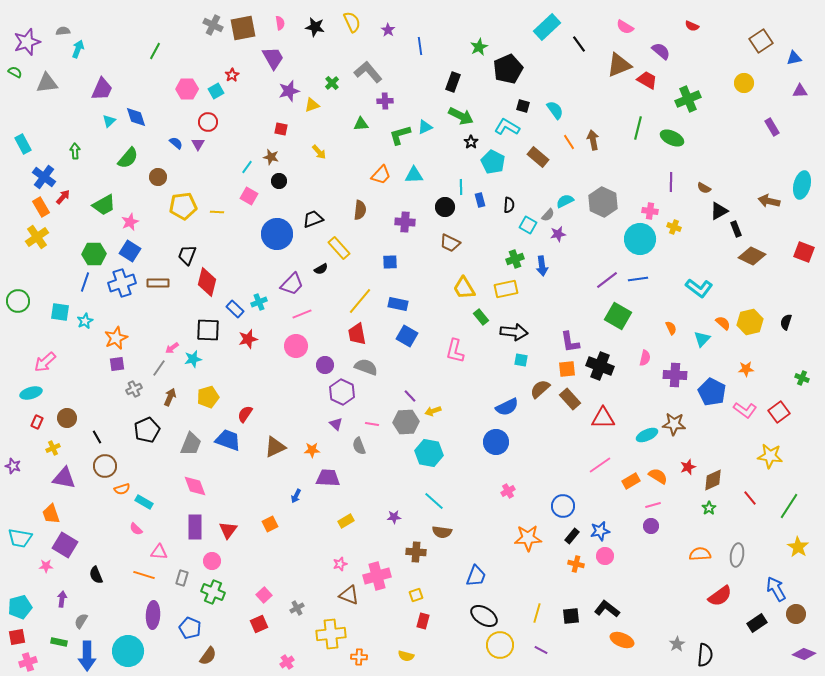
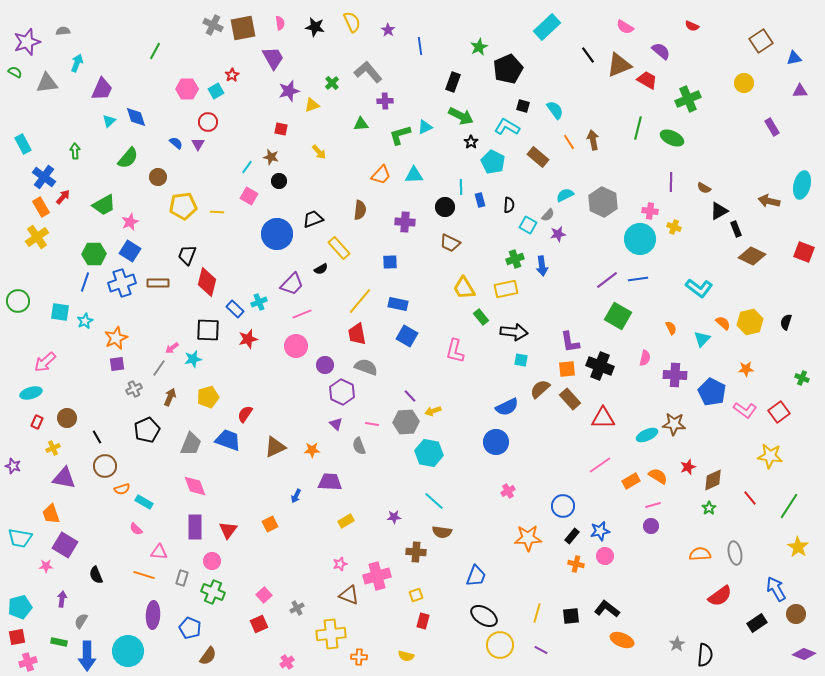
black line at (579, 44): moved 9 px right, 11 px down
cyan arrow at (78, 49): moved 1 px left, 14 px down
cyan semicircle at (565, 201): moved 6 px up
purple trapezoid at (328, 478): moved 2 px right, 4 px down
gray ellipse at (737, 555): moved 2 px left, 2 px up; rotated 20 degrees counterclockwise
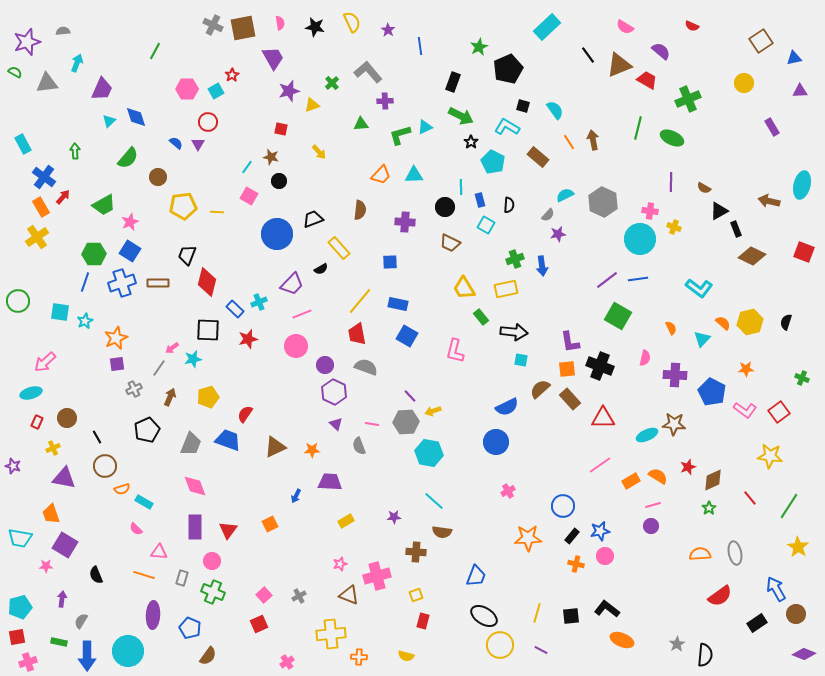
cyan square at (528, 225): moved 42 px left
purple hexagon at (342, 392): moved 8 px left
gray cross at (297, 608): moved 2 px right, 12 px up
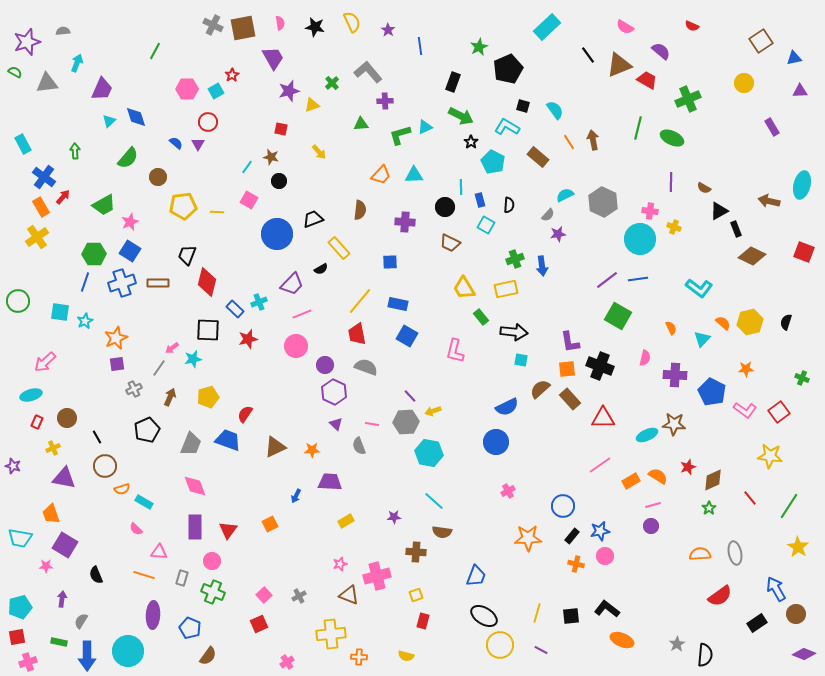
pink square at (249, 196): moved 4 px down
cyan ellipse at (31, 393): moved 2 px down
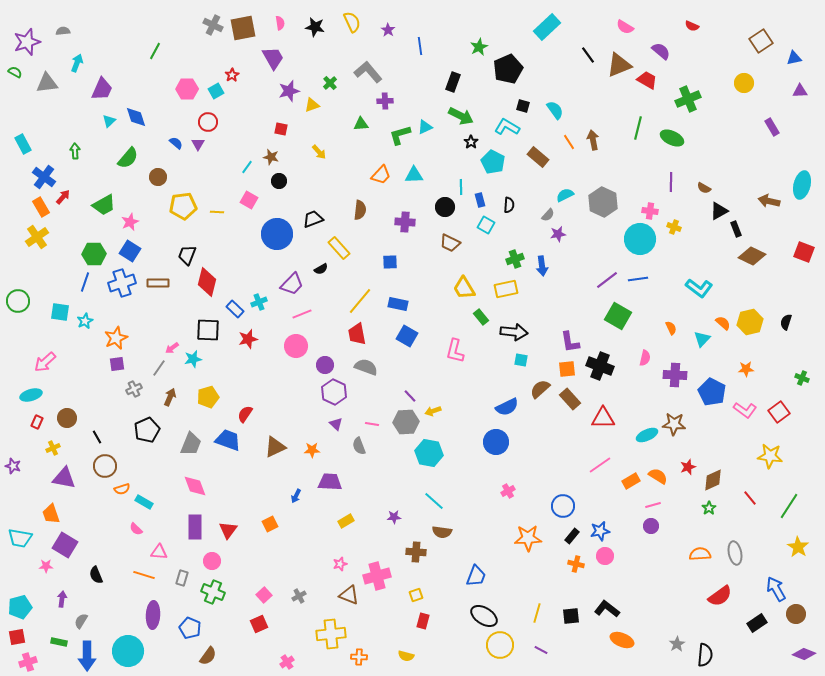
green cross at (332, 83): moved 2 px left
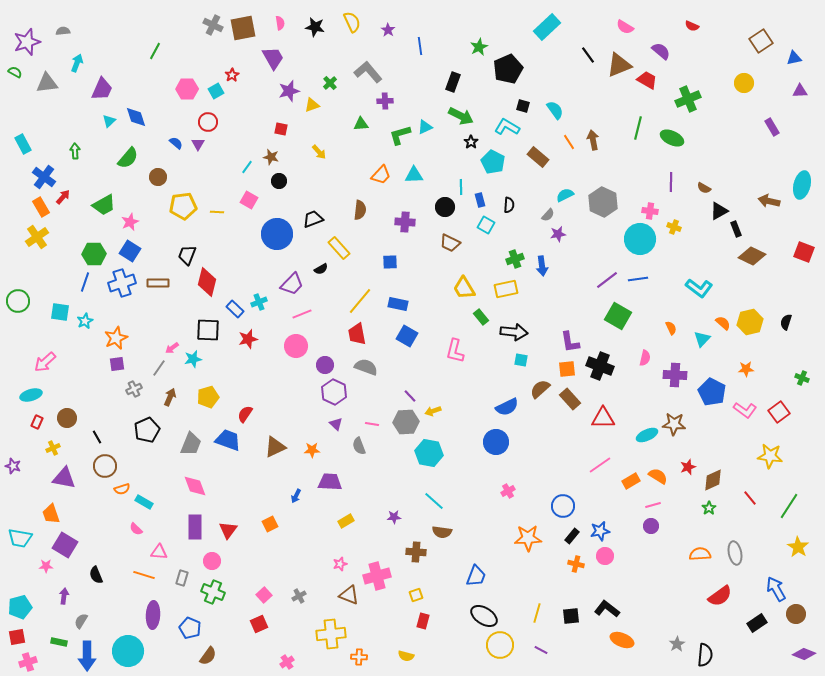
purple arrow at (62, 599): moved 2 px right, 3 px up
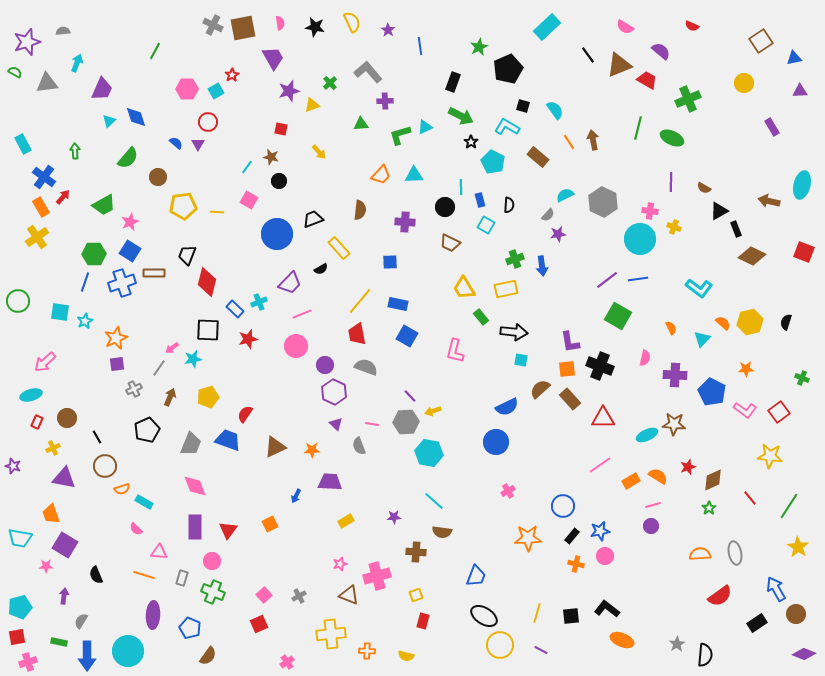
brown rectangle at (158, 283): moved 4 px left, 10 px up
purple trapezoid at (292, 284): moved 2 px left, 1 px up
orange cross at (359, 657): moved 8 px right, 6 px up
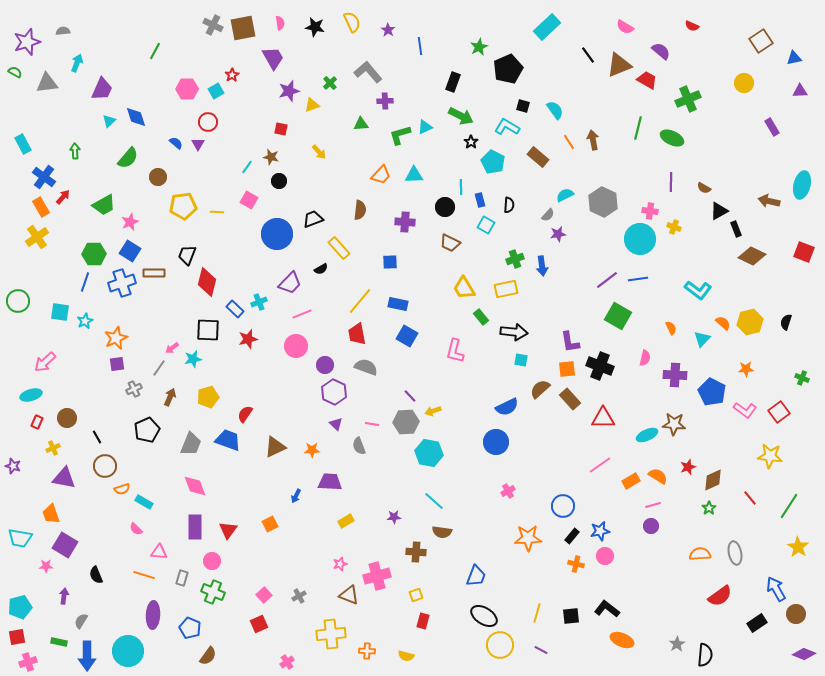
cyan L-shape at (699, 288): moved 1 px left, 2 px down
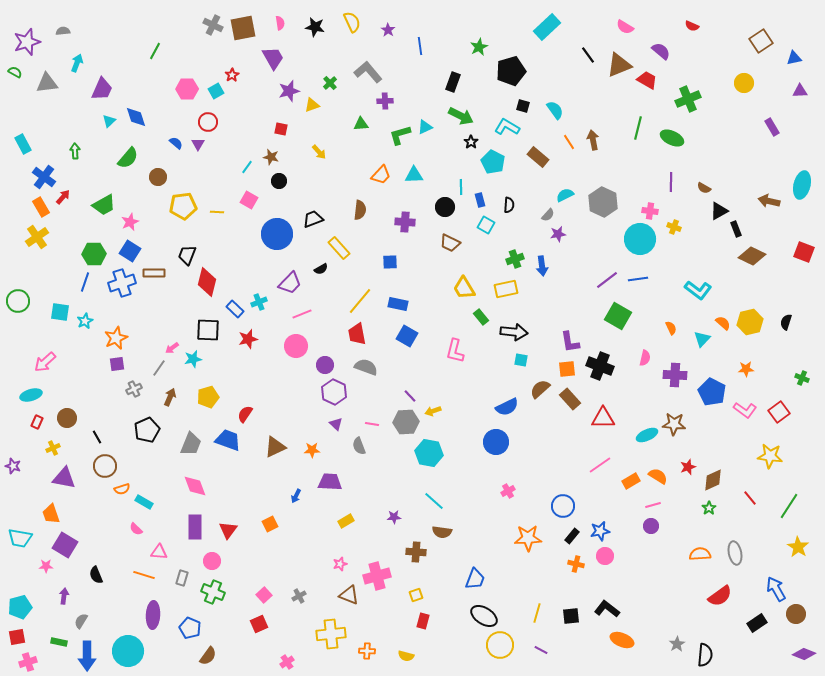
black pentagon at (508, 69): moved 3 px right, 2 px down; rotated 8 degrees clockwise
blue trapezoid at (476, 576): moved 1 px left, 3 px down
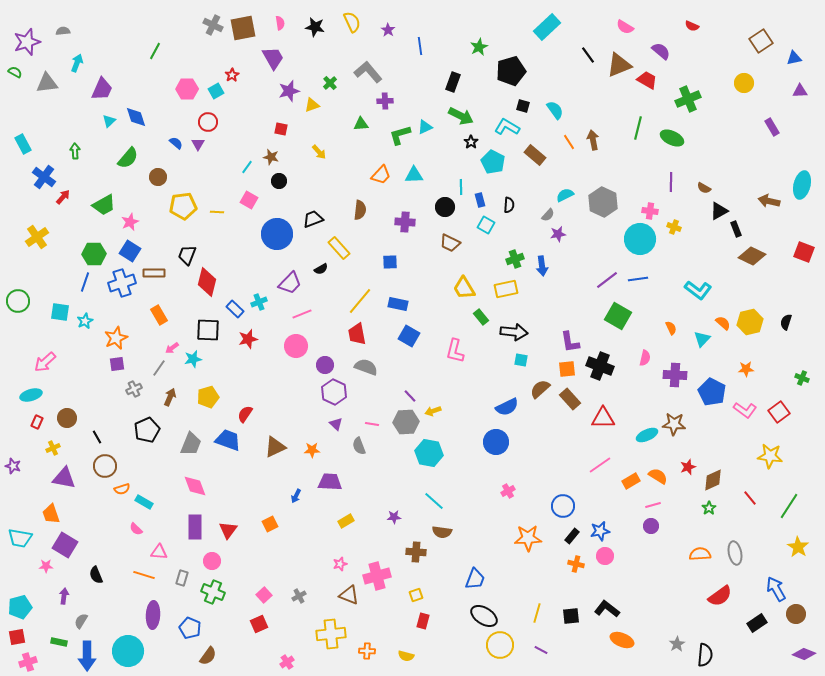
brown rectangle at (538, 157): moved 3 px left, 2 px up
orange rectangle at (41, 207): moved 118 px right, 108 px down
blue square at (407, 336): moved 2 px right
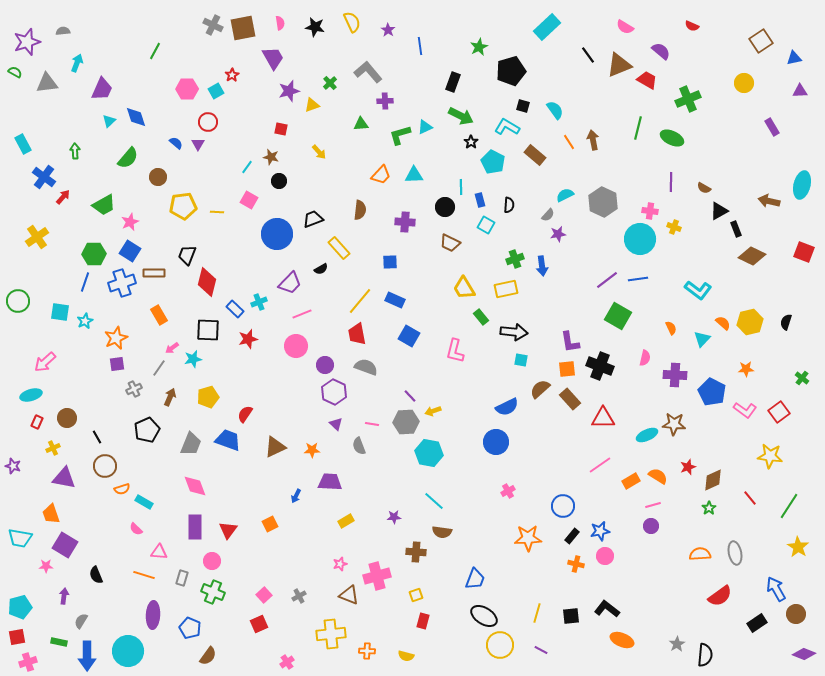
blue rectangle at (398, 304): moved 3 px left, 4 px up; rotated 12 degrees clockwise
green cross at (802, 378): rotated 16 degrees clockwise
